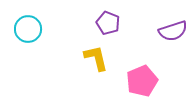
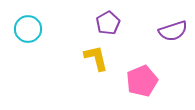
purple pentagon: rotated 20 degrees clockwise
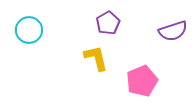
cyan circle: moved 1 px right, 1 px down
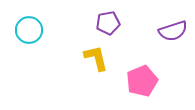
purple pentagon: rotated 20 degrees clockwise
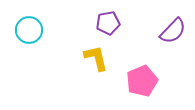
purple semicircle: rotated 28 degrees counterclockwise
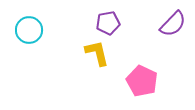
purple semicircle: moved 7 px up
yellow L-shape: moved 1 px right, 5 px up
pink pentagon: rotated 24 degrees counterclockwise
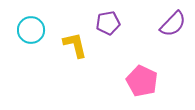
cyan circle: moved 2 px right
yellow L-shape: moved 22 px left, 8 px up
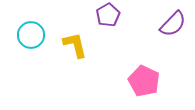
purple pentagon: moved 8 px up; rotated 20 degrees counterclockwise
cyan circle: moved 5 px down
pink pentagon: moved 2 px right
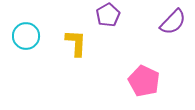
purple semicircle: moved 2 px up
cyan circle: moved 5 px left, 1 px down
yellow L-shape: moved 1 px right, 2 px up; rotated 16 degrees clockwise
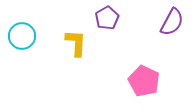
purple pentagon: moved 1 px left, 3 px down
purple semicircle: moved 1 px left; rotated 16 degrees counterclockwise
cyan circle: moved 4 px left
